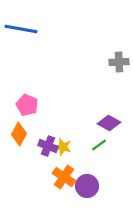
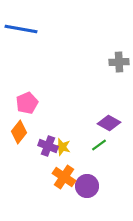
pink pentagon: moved 2 px up; rotated 25 degrees clockwise
orange diamond: moved 2 px up; rotated 10 degrees clockwise
yellow star: moved 1 px left
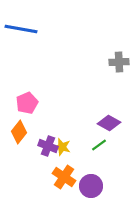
purple circle: moved 4 px right
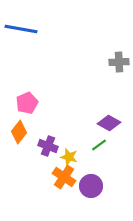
yellow star: moved 7 px right, 10 px down
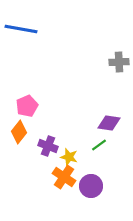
pink pentagon: moved 3 px down
purple diamond: rotated 20 degrees counterclockwise
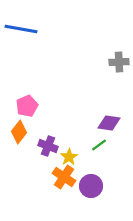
yellow star: rotated 24 degrees clockwise
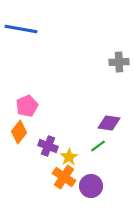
green line: moved 1 px left, 1 px down
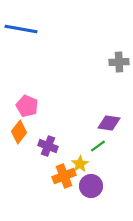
pink pentagon: rotated 25 degrees counterclockwise
yellow star: moved 11 px right, 7 px down
orange cross: moved 1 px up; rotated 35 degrees clockwise
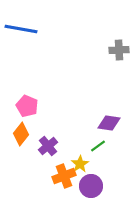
gray cross: moved 12 px up
orange diamond: moved 2 px right, 2 px down
purple cross: rotated 30 degrees clockwise
